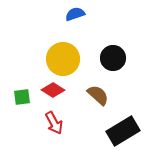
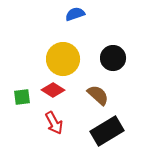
black rectangle: moved 16 px left
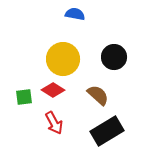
blue semicircle: rotated 30 degrees clockwise
black circle: moved 1 px right, 1 px up
green square: moved 2 px right
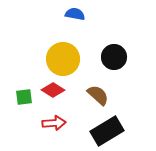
red arrow: rotated 65 degrees counterclockwise
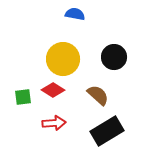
green square: moved 1 px left
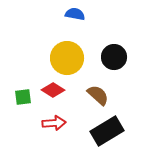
yellow circle: moved 4 px right, 1 px up
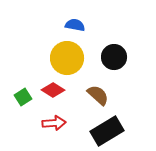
blue semicircle: moved 11 px down
green square: rotated 24 degrees counterclockwise
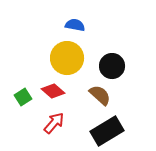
black circle: moved 2 px left, 9 px down
red diamond: moved 1 px down; rotated 10 degrees clockwise
brown semicircle: moved 2 px right
red arrow: rotated 45 degrees counterclockwise
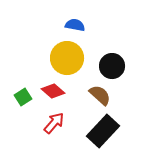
black rectangle: moved 4 px left; rotated 16 degrees counterclockwise
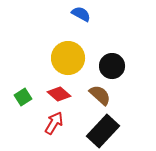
blue semicircle: moved 6 px right, 11 px up; rotated 18 degrees clockwise
yellow circle: moved 1 px right
red diamond: moved 6 px right, 3 px down
red arrow: rotated 10 degrees counterclockwise
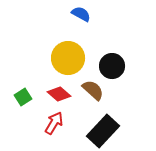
brown semicircle: moved 7 px left, 5 px up
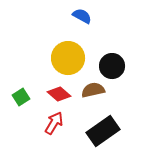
blue semicircle: moved 1 px right, 2 px down
brown semicircle: rotated 55 degrees counterclockwise
green square: moved 2 px left
black rectangle: rotated 12 degrees clockwise
